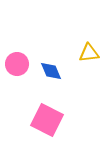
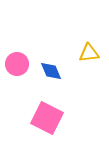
pink square: moved 2 px up
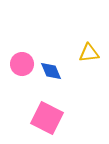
pink circle: moved 5 px right
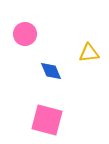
pink circle: moved 3 px right, 30 px up
pink square: moved 2 px down; rotated 12 degrees counterclockwise
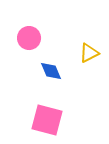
pink circle: moved 4 px right, 4 px down
yellow triangle: rotated 20 degrees counterclockwise
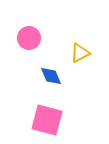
yellow triangle: moved 9 px left
blue diamond: moved 5 px down
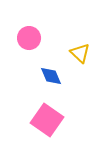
yellow triangle: rotated 50 degrees counterclockwise
pink square: rotated 20 degrees clockwise
